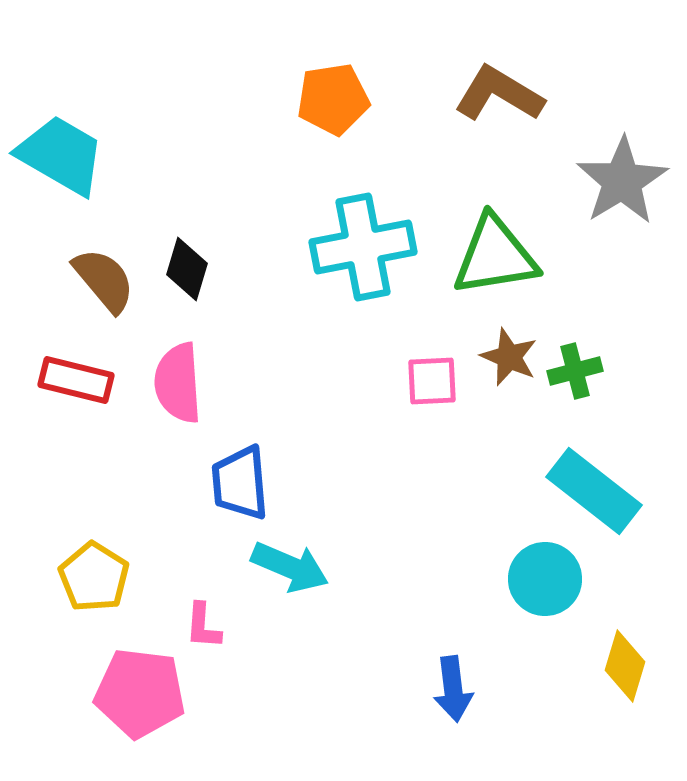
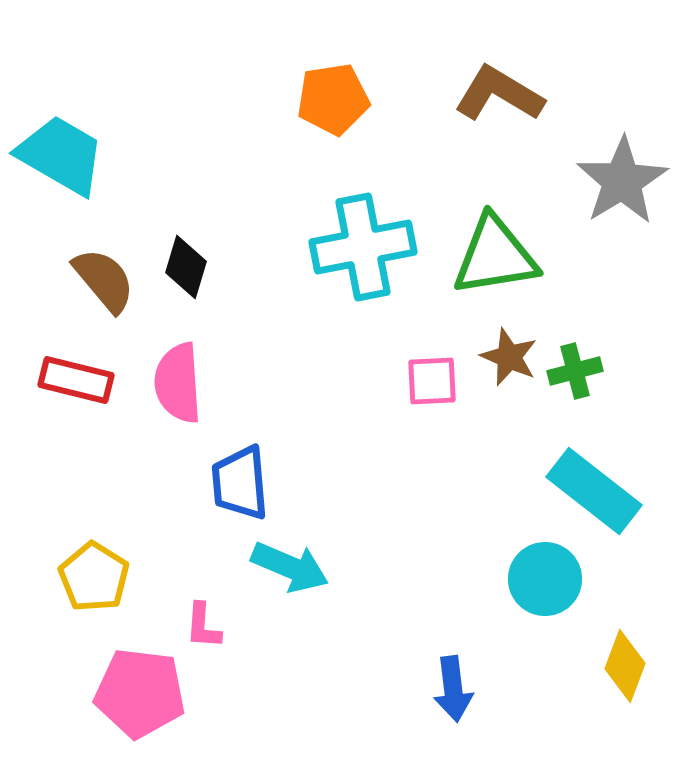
black diamond: moved 1 px left, 2 px up
yellow diamond: rotated 4 degrees clockwise
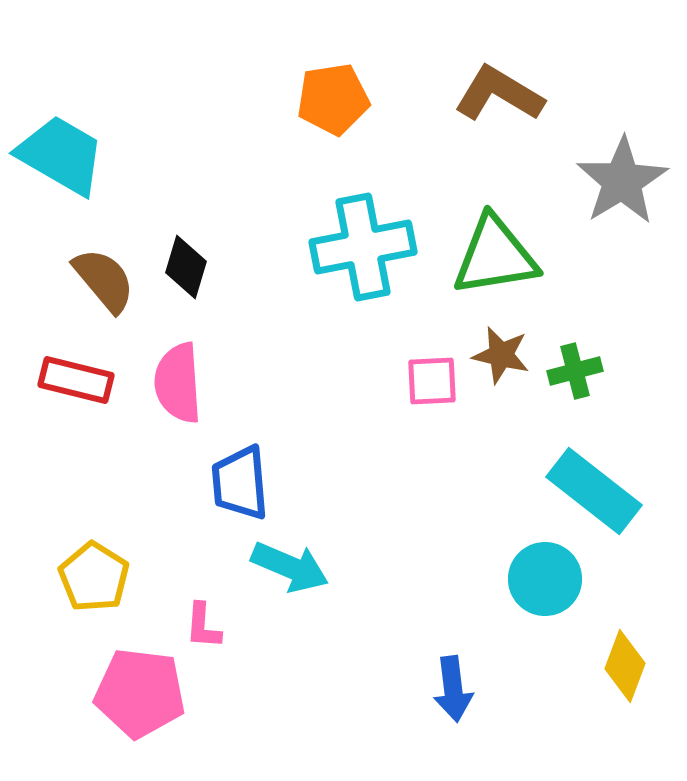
brown star: moved 8 px left, 2 px up; rotated 10 degrees counterclockwise
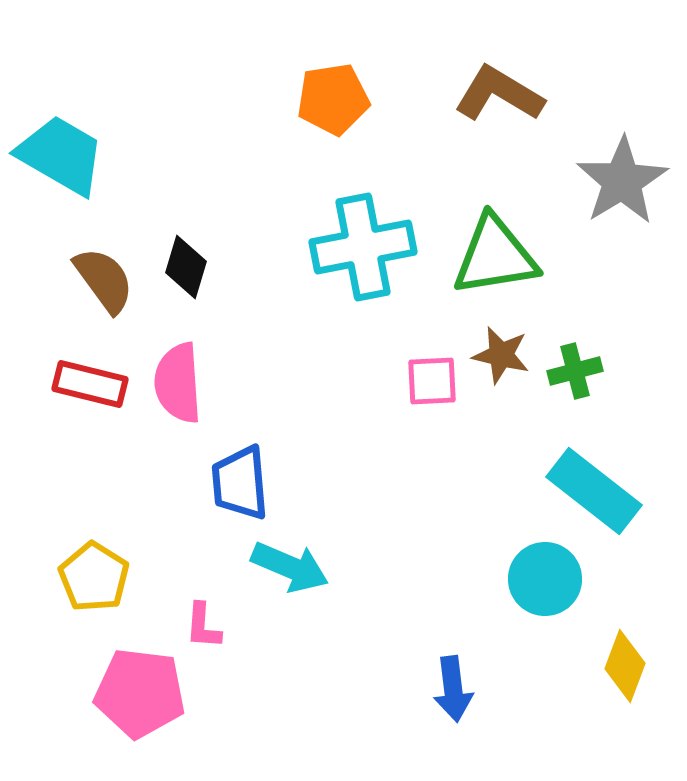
brown semicircle: rotated 4 degrees clockwise
red rectangle: moved 14 px right, 4 px down
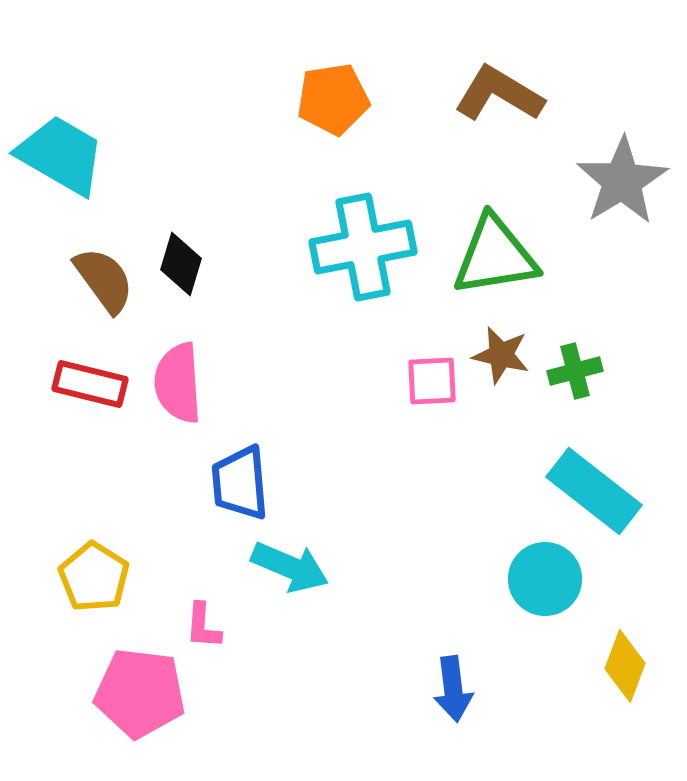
black diamond: moved 5 px left, 3 px up
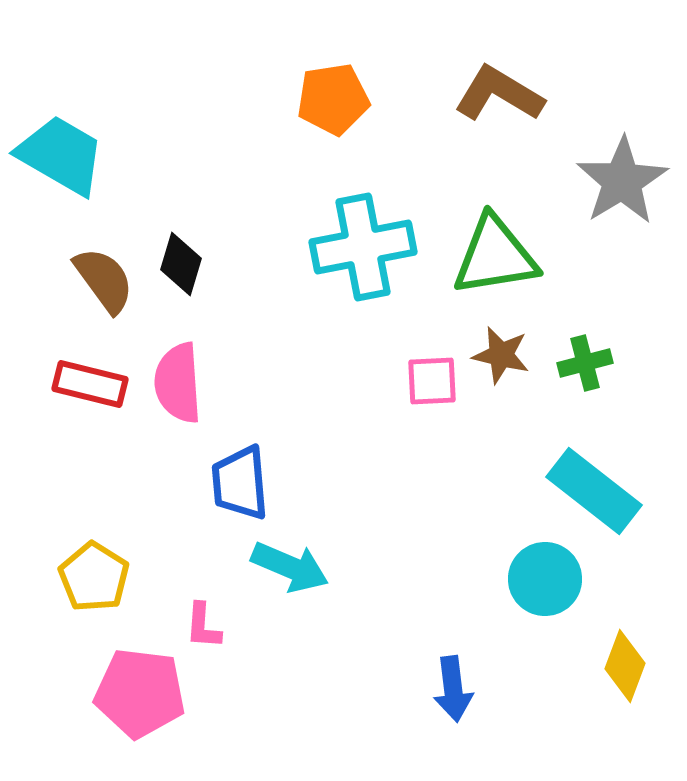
green cross: moved 10 px right, 8 px up
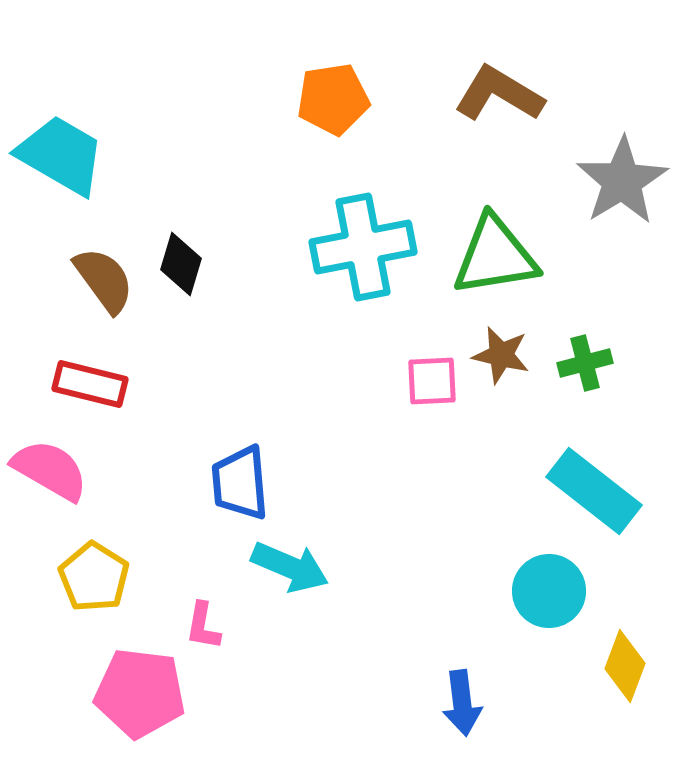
pink semicircle: moved 128 px left, 87 px down; rotated 124 degrees clockwise
cyan circle: moved 4 px right, 12 px down
pink L-shape: rotated 6 degrees clockwise
blue arrow: moved 9 px right, 14 px down
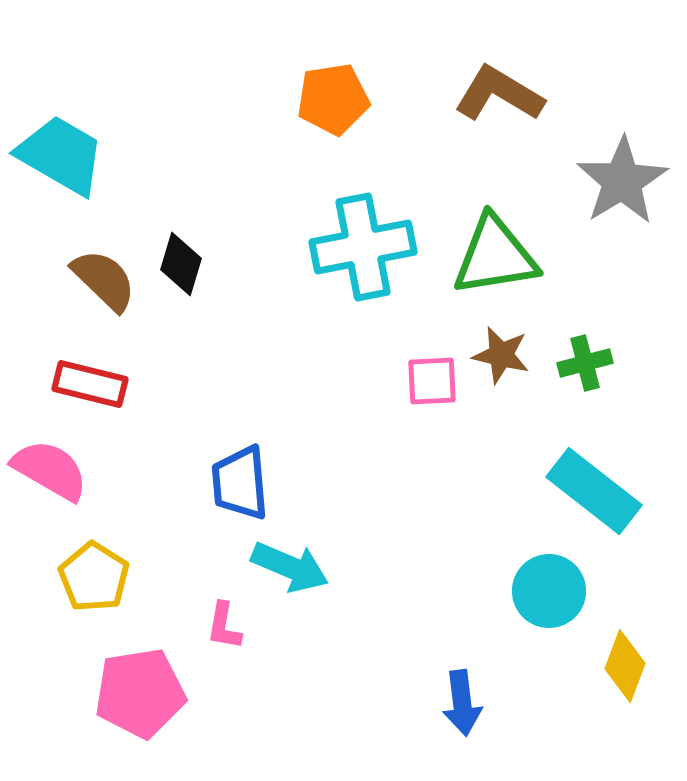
brown semicircle: rotated 10 degrees counterclockwise
pink L-shape: moved 21 px right
pink pentagon: rotated 16 degrees counterclockwise
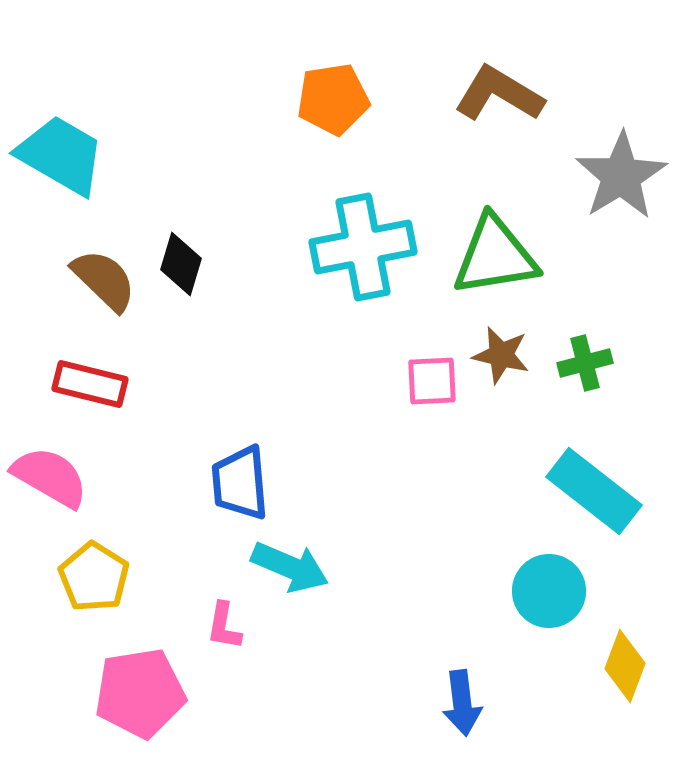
gray star: moved 1 px left, 5 px up
pink semicircle: moved 7 px down
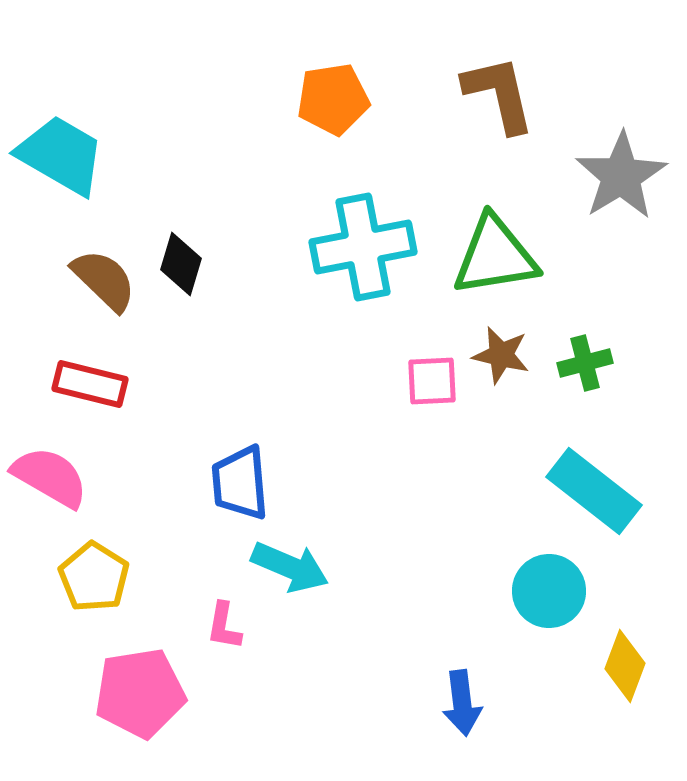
brown L-shape: rotated 46 degrees clockwise
